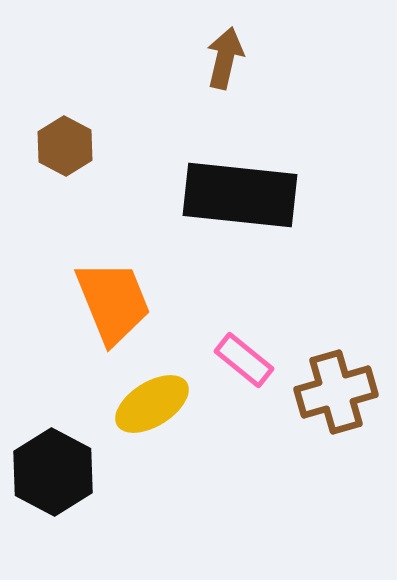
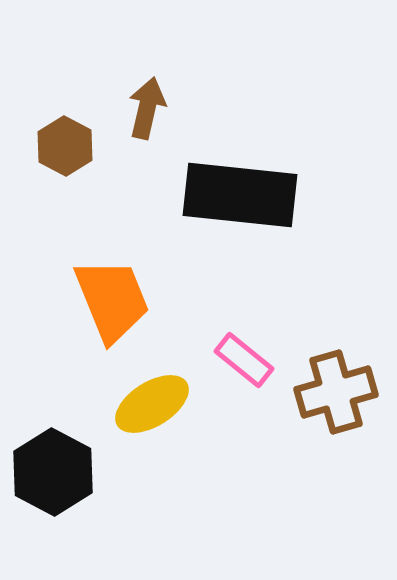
brown arrow: moved 78 px left, 50 px down
orange trapezoid: moved 1 px left, 2 px up
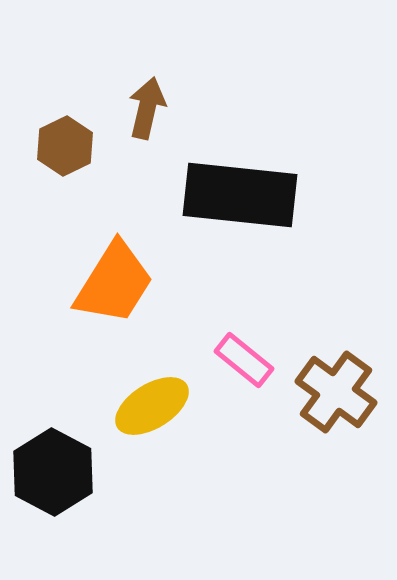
brown hexagon: rotated 6 degrees clockwise
orange trapezoid: moved 2 px right, 17 px up; rotated 54 degrees clockwise
brown cross: rotated 38 degrees counterclockwise
yellow ellipse: moved 2 px down
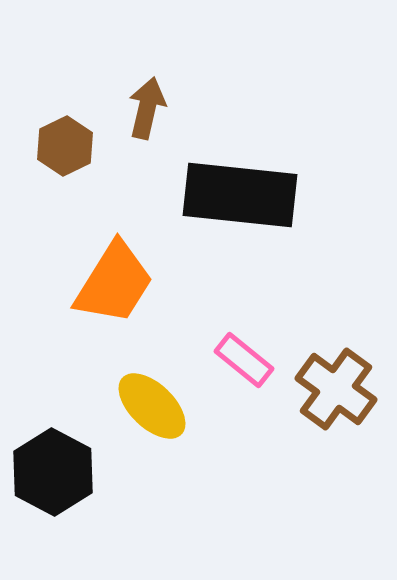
brown cross: moved 3 px up
yellow ellipse: rotated 76 degrees clockwise
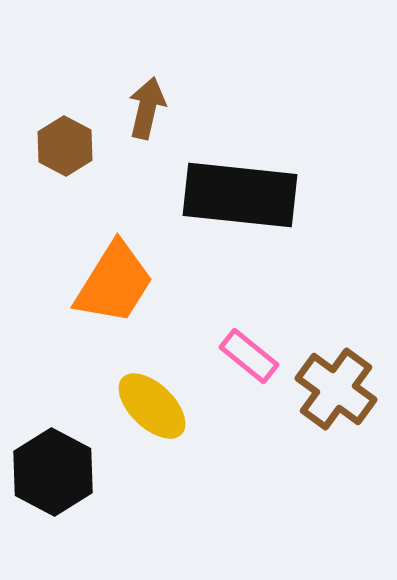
brown hexagon: rotated 6 degrees counterclockwise
pink rectangle: moved 5 px right, 4 px up
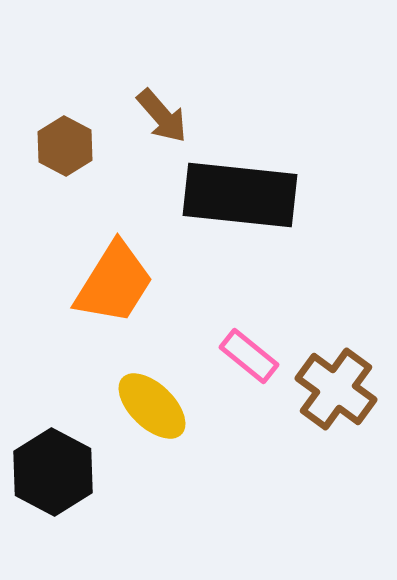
brown arrow: moved 15 px right, 8 px down; rotated 126 degrees clockwise
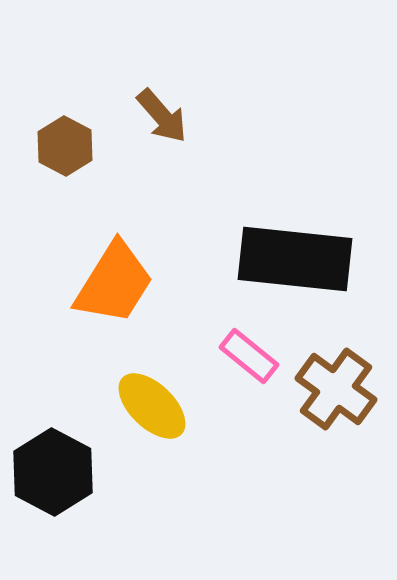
black rectangle: moved 55 px right, 64 px down
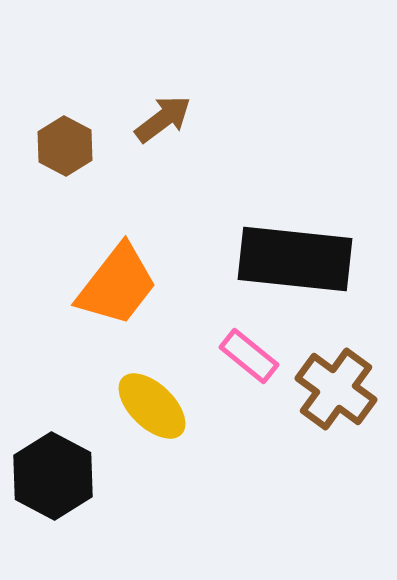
brown arrow: moved 1 px right, 3 px down; rotated 86 degrees counterclockwise
orange trapezoid: moved 3 px right, 2 px down; rotated 6 degrees clockwise
black hexagon: moved 4 px down
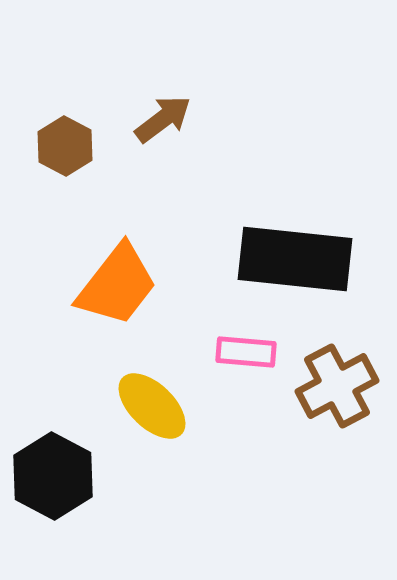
pink rectangle: moved 3 px left, 4 px up; rotated 34 degrees counterclockwise
brown cross: moved 1 px right, 3 px up; rotated 26 degrees clockwise
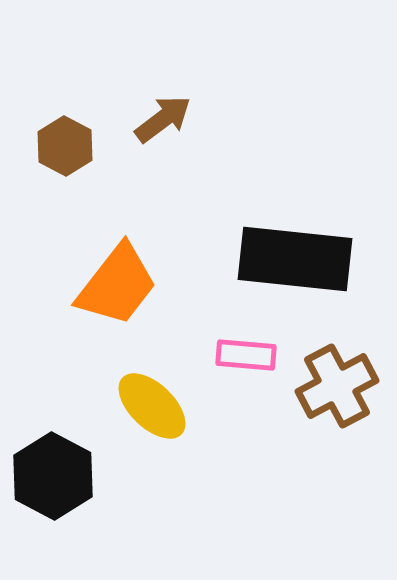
pink rectangle: moved 3 px down
